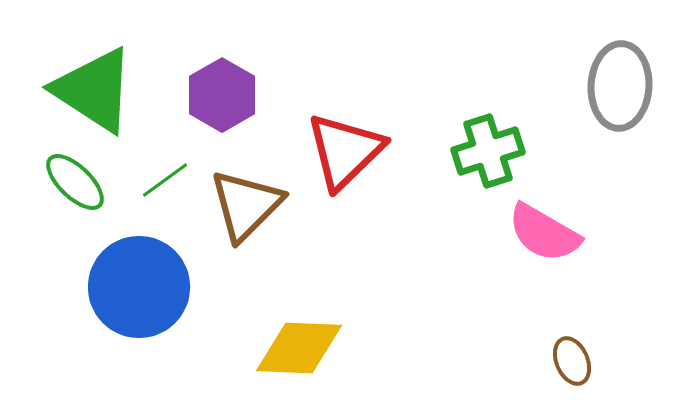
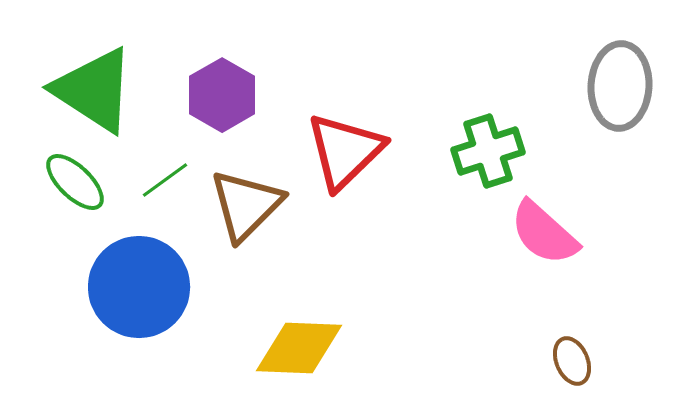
pink semicircle: rotated 12 degrees clockwise
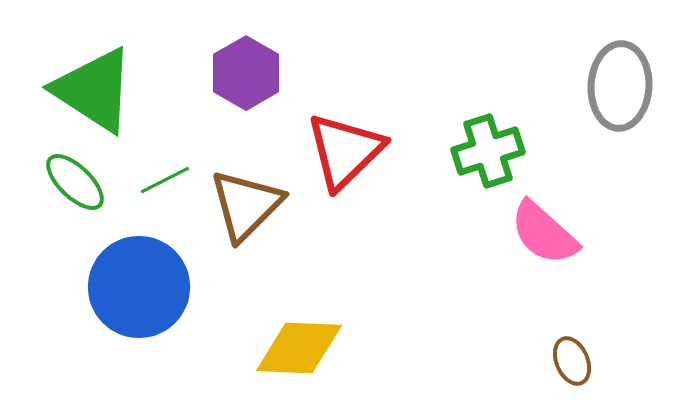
purple hexagon: moved 24 px right, 22 px up
green line: rotated 9 degrees clockwise
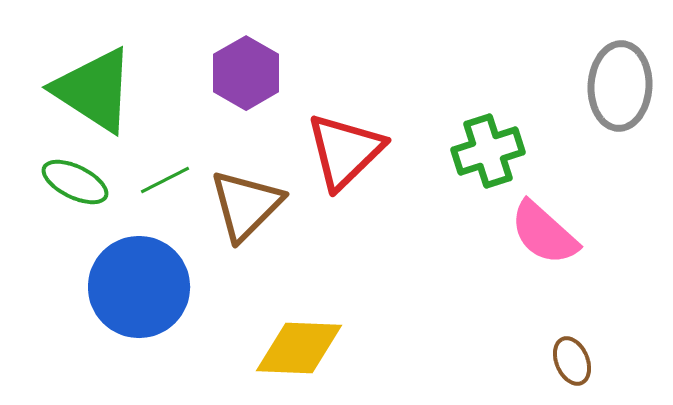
green ellipse: rotated 18 degrees counterclockwise
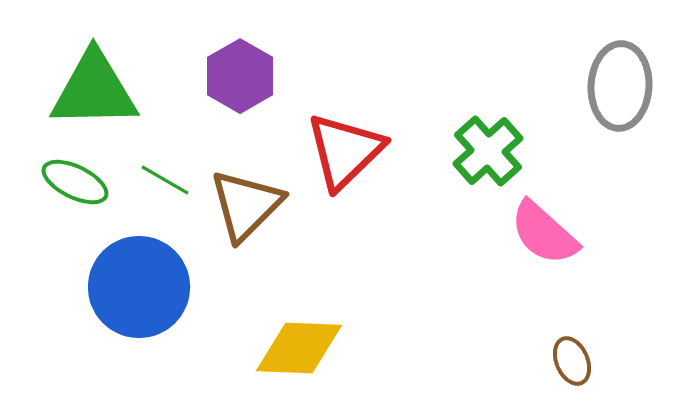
purple hexagon: moved 6 px left, 3 px down
green triangle: rotated 34 degrees counterclockwise
green cross: rotated 24 degrees counterclockwise
green line: rotated 57 degrees clockwise
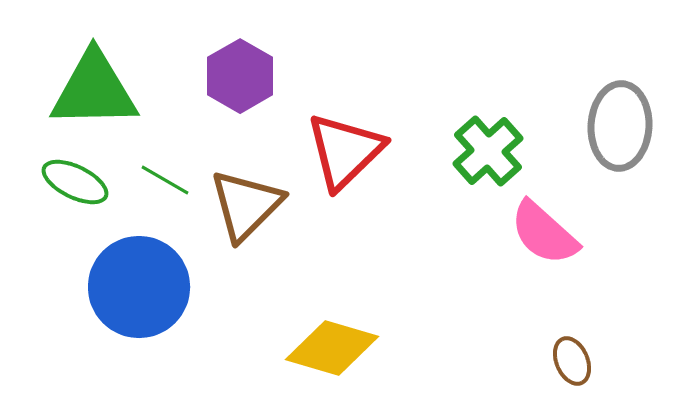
gray ellipse: moved 40 px down
yellow diamond: moved 33 px right; rotated 14 degrees clockwise
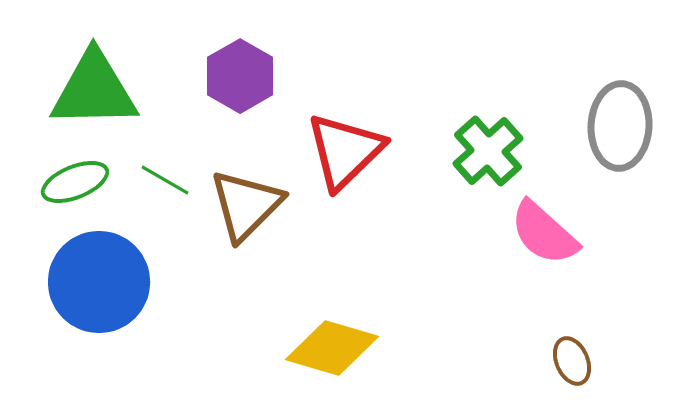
green ellipse: rotated 48 degrees counterclockwise
blue circle: moved 40 px left, 5 px up
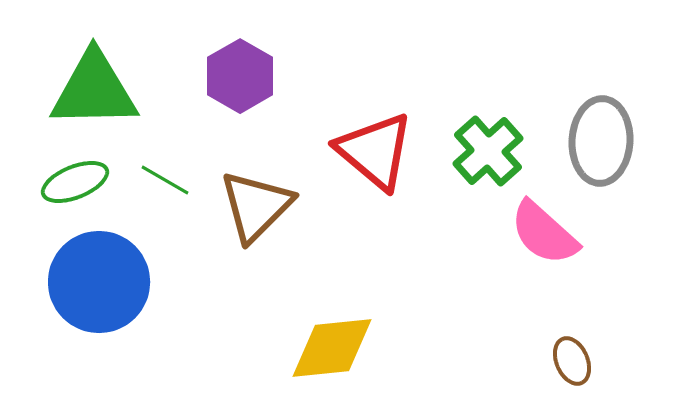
gray ellipse: moved 19 px left, 15 px down
red triangle: moved 30 px right; rotated 36 degrees counterclockwise
brown triangle: moved 10 px right, 1 px down
yellow diamond: rotated 22 degrees counterclockwise
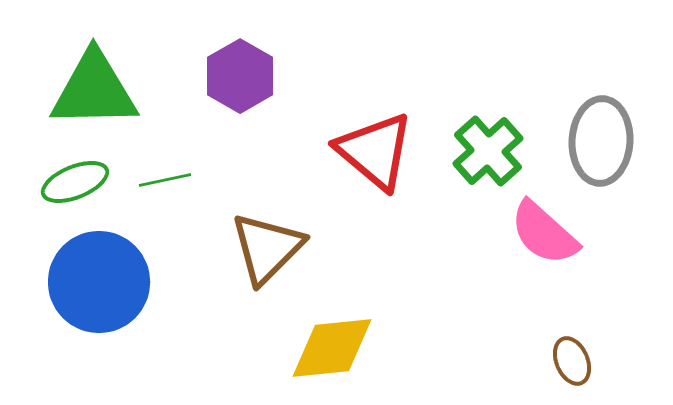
green line: rotated 42 degrees counterclockwise
brown triangle: moved 11 px right, 42 px down
